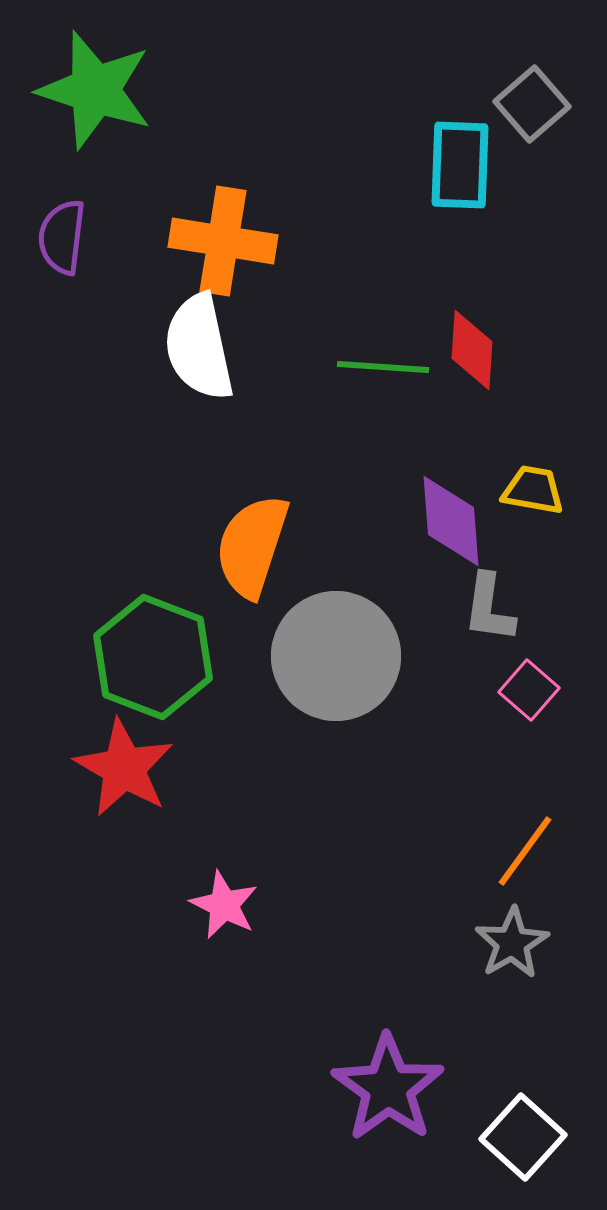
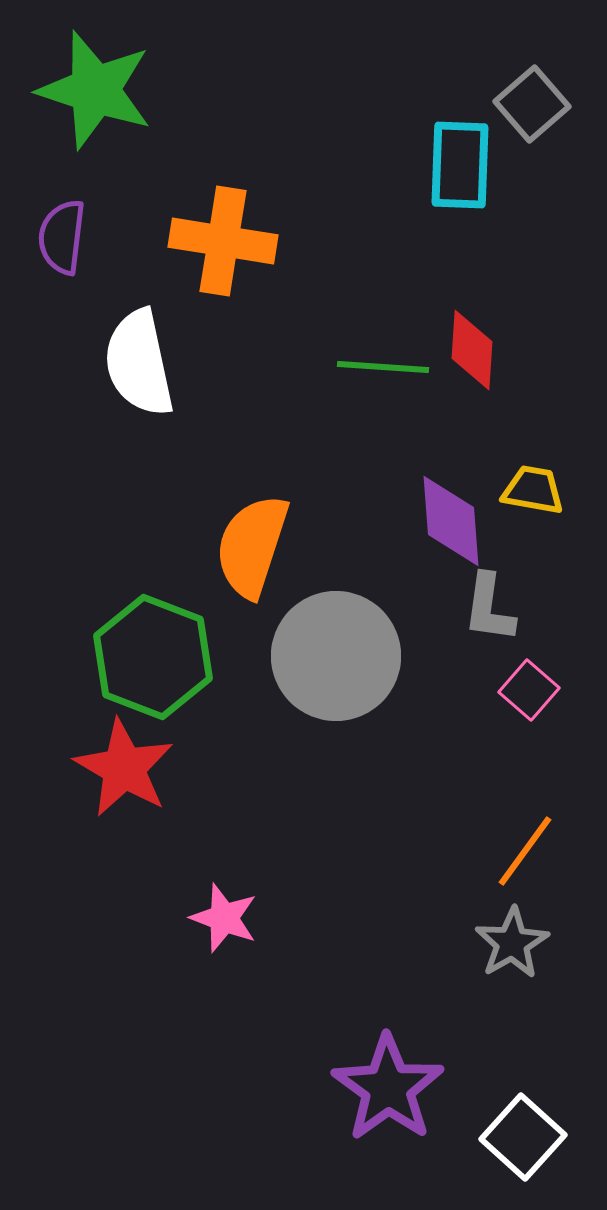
white semicircle: moved 60 px left, 16 px down
pink star: moved 13 px down; rotated 6 degrees counterclockwise
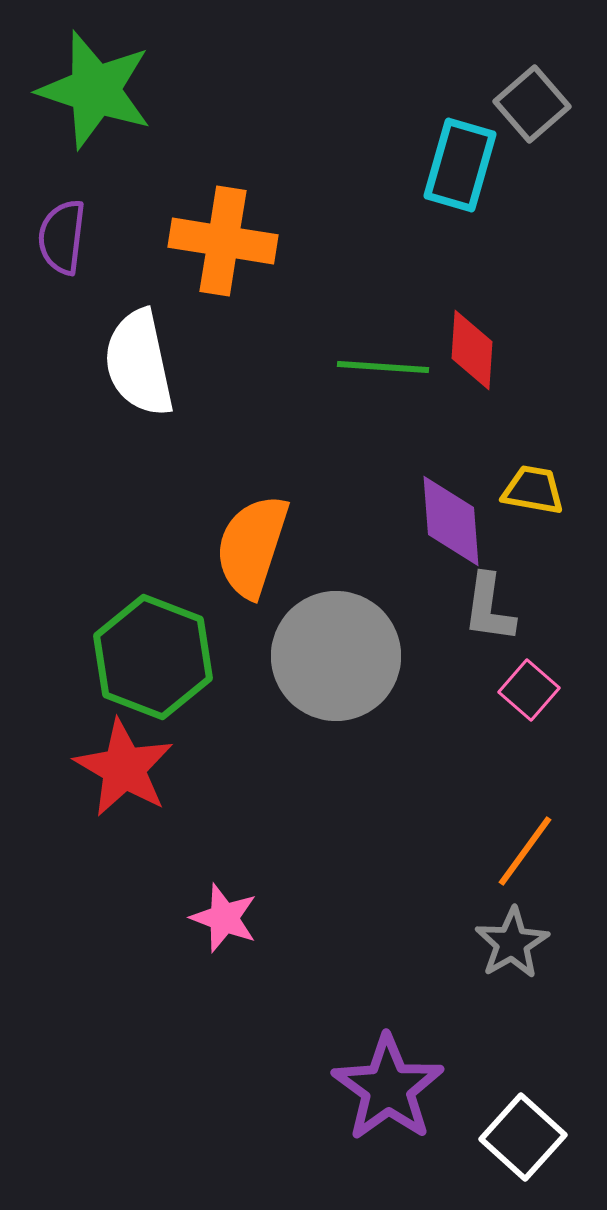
cyan rectangle: rotated 14 degrees clockwise
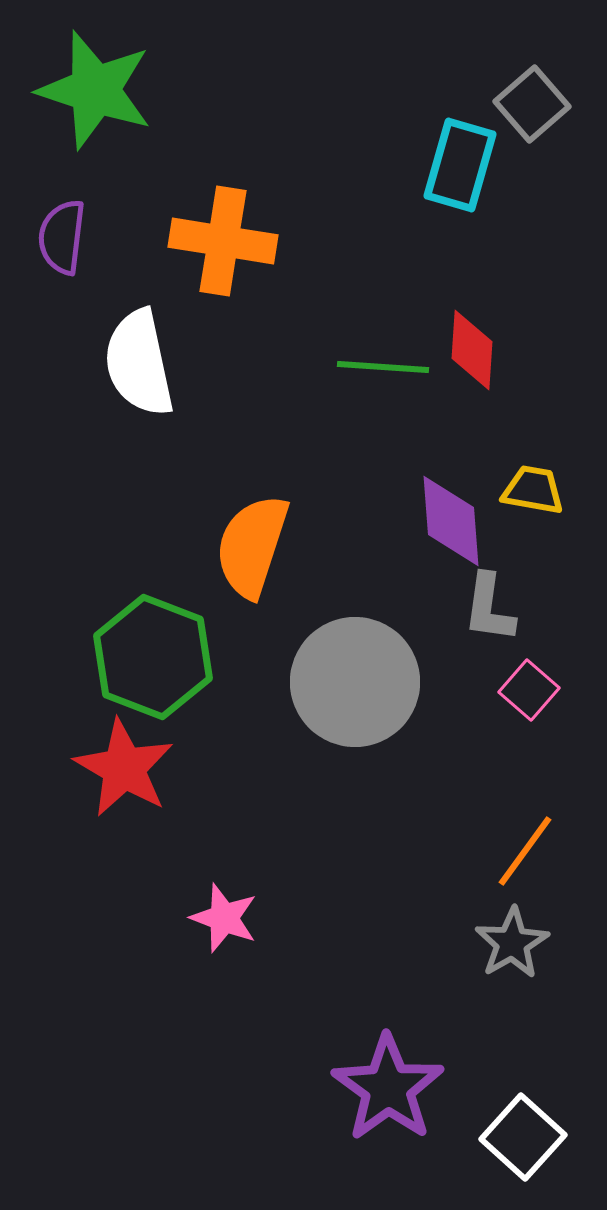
gray circle: moved 19 px right, 26 px down
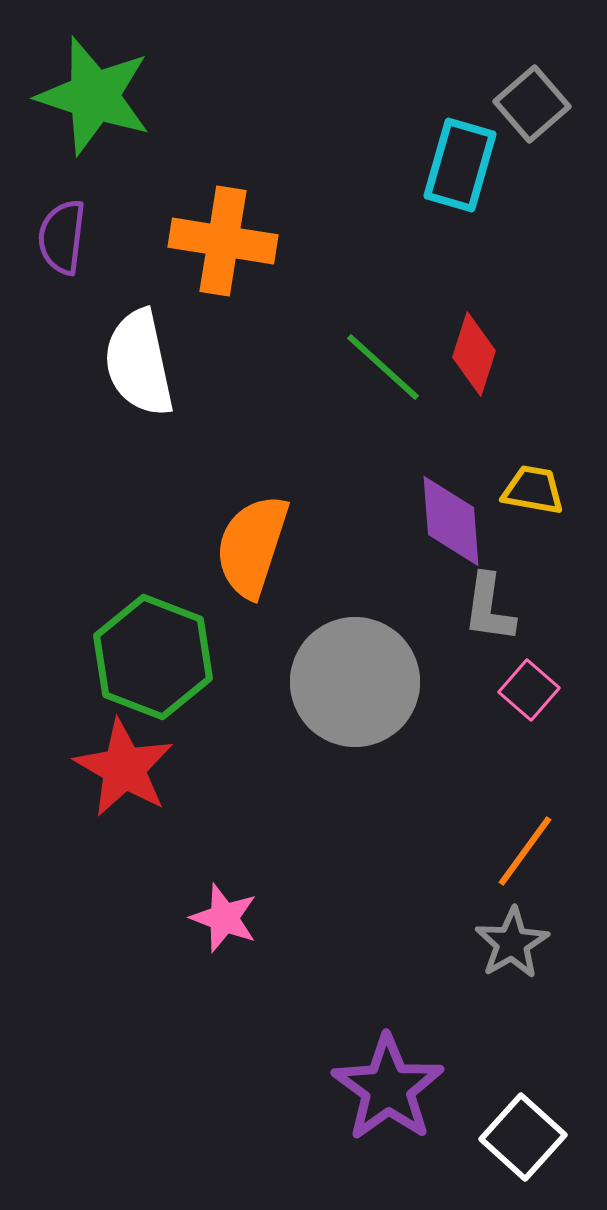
green star: moved 1 px left, 6 px down
red diamond: moved 2 px right, 4 px down; rotated 14 degrees clockwise
green line: rotated 38 degrees clockwise
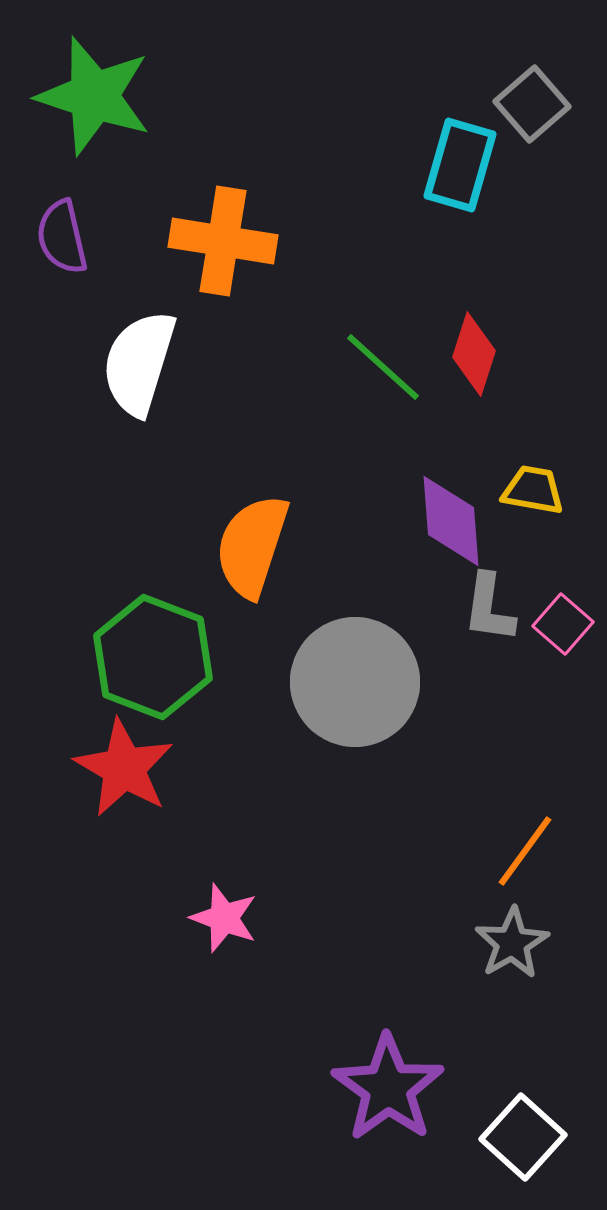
purple semicircle: rotated 20 degrees counterclockwise
white semicircle: rotated 29 degrees clockwise
pink square: moved 34 px right, 66 px up
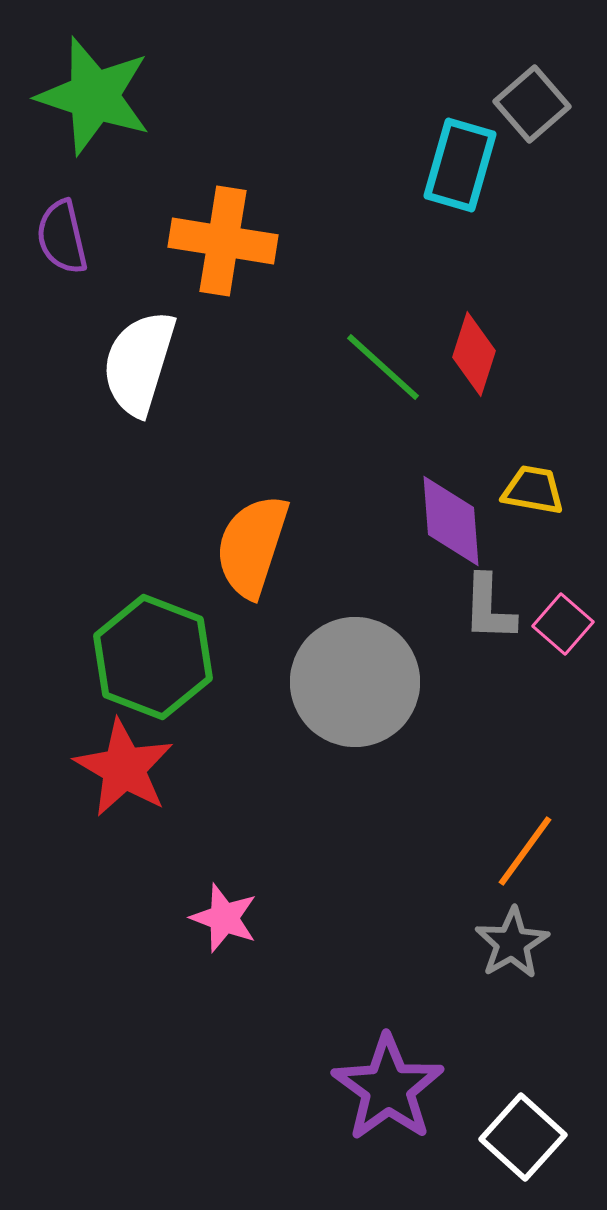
gray L-shape: rotated 6 degrees counterclockwise
